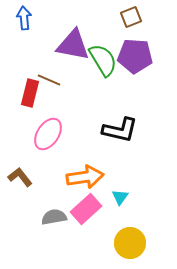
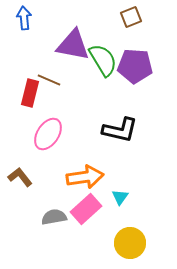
purple pentagon: moved 10 px down
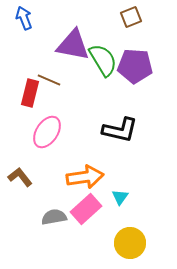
blue arrow: rotated 15 degrees counterclockwise
pink ellipse: moved 1 px left, 2 px up
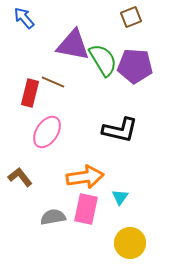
blue arrow: rotated 20 degrees counterclockwise
brown line: moved 4 px right, 2 px down
pink rectangle: rotated 36 degrees counterclockwise
gray semicircle: moved 1 px left
